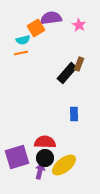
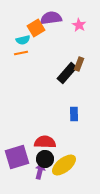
black circle: moved 1 px down
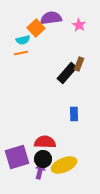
orange square: rotated 12 degrees counterclockwise
black circle: moved 2 px left
yellow ellipse: rotated 15 degrees clockwise
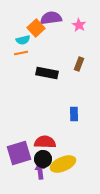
black rectangle: moved 20 px left; rotated 60 degrees clockwise
purple square: moved 2 px right, 4 px up
yellow ellipse: moved 1 px left, 1 px up
purple arrow: rotated 21 degrees counterclockwise
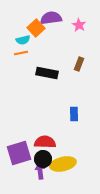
yellow ellipse: rotated 10 degrees clockwise
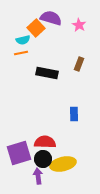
purple semicircle: rotated 25 degrees clockwise
purple arrow: moved 2 px left, 5 px down
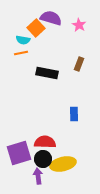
cyan semicircle: rotated 24 degrees clockwise
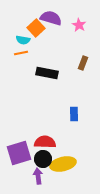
brown rectangle: moved 4 px right, 1 px up
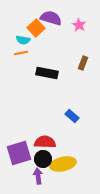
blue rectangle: moved 2 px left, 2 px down; rotated 48 degrees counterclockwise
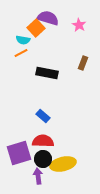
purple semicircle: moved 3 px left
orange line: rotated 16 degrees counterclockwise
blue rectangle: moved 29 px left
red semicircle: moved 2 px left, 1 px up
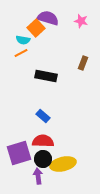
pink star: moved 2 px right, 4 px up; rotated 16 degrees counterclockwise
black rectangle: moved 1 px left, 3 px down
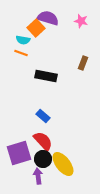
orange line: rotated 48 degrees clockwise
red semicircle: rotated 45 degrees clockwise
yellow ellipse: rotated 65 degrees clockwise
